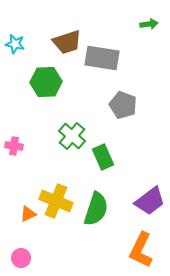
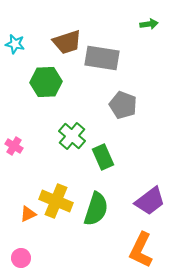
pink cross: rotated 24 degrees clockwise
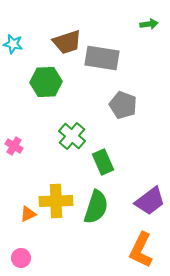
cyan star: moved 2 px left
green rectangle: moved 5 px down
yellow cross: rotated 24 degrees counterclockwise
green semicircle: moved 2 px up
